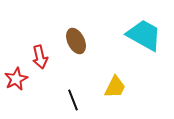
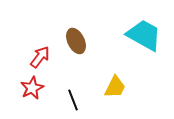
red arrow: rotated 130 degrees counterclockwise
red star: moved 16 px right, 9 px down
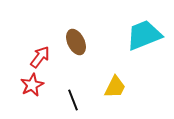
cyan trapezoid: rotated 51 degrees counterclockwise
brown ellipse: moved 1 px down
red star: moved 3 px up
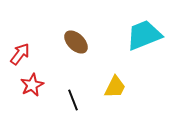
brown ellipse: rotated 20 degrees counterclockwise
red arrow: moved 20 px left, 3 px up
